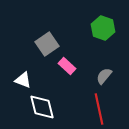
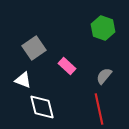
gray square: moved 13 px left, 4 px down
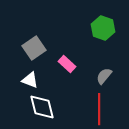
pink rectangle: moved 2 px up
white triangle: moved 7 px right
red line: rotated 12 degrees clockwise
